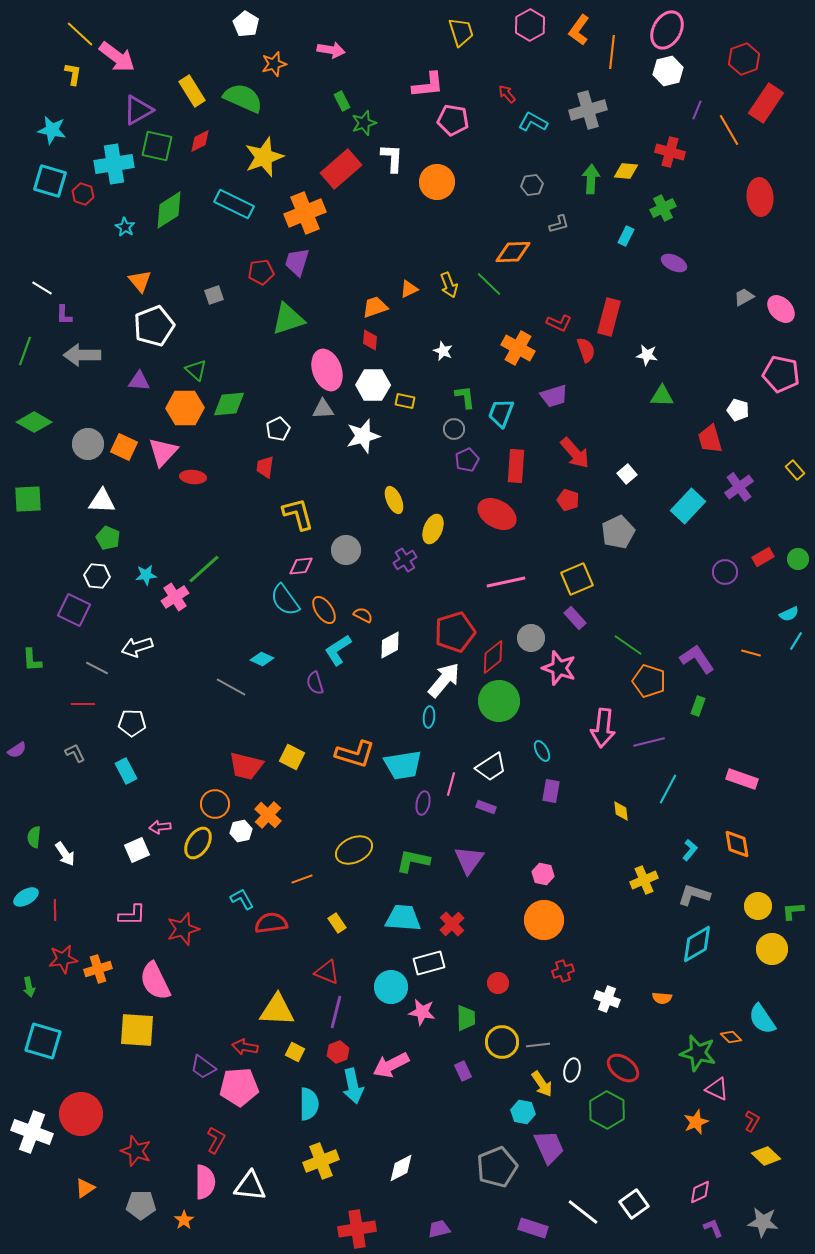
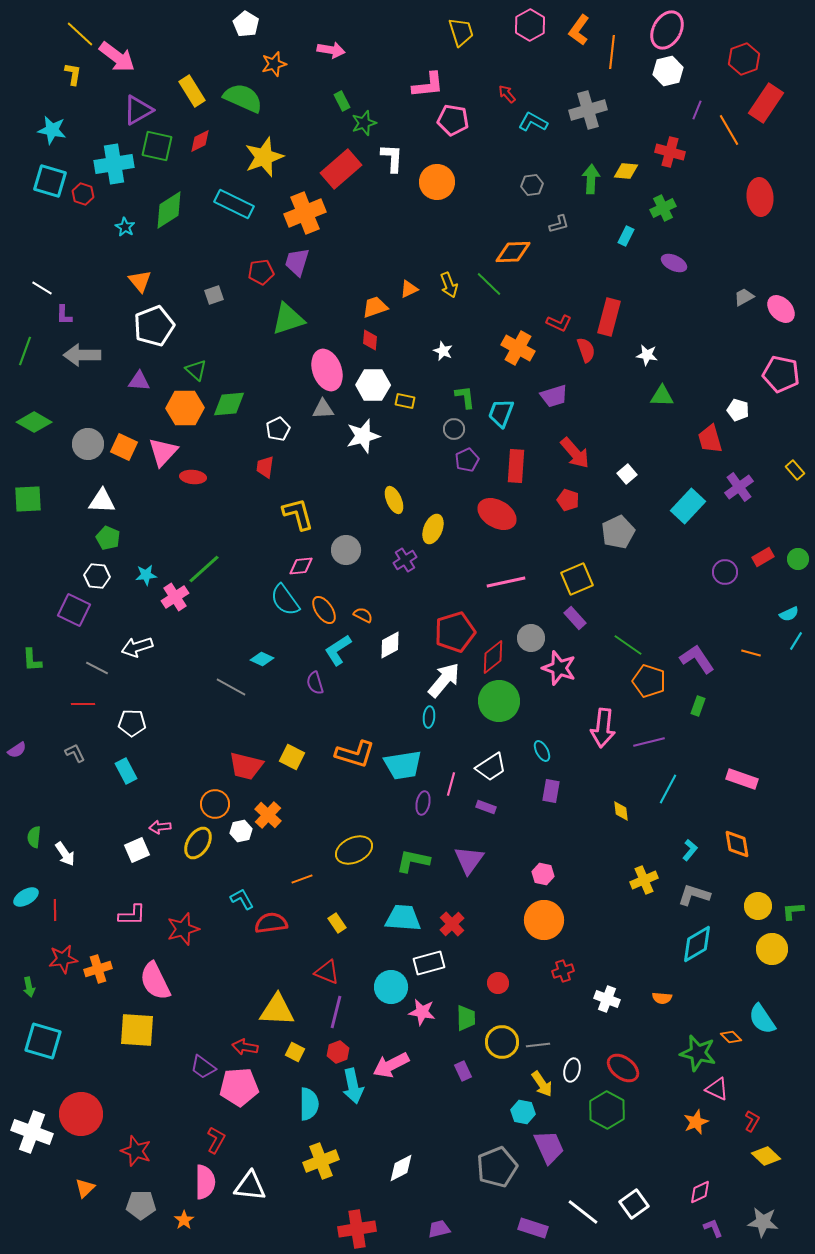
orange triangle at (85, 1188): rotated 10 degrees counterclockwise
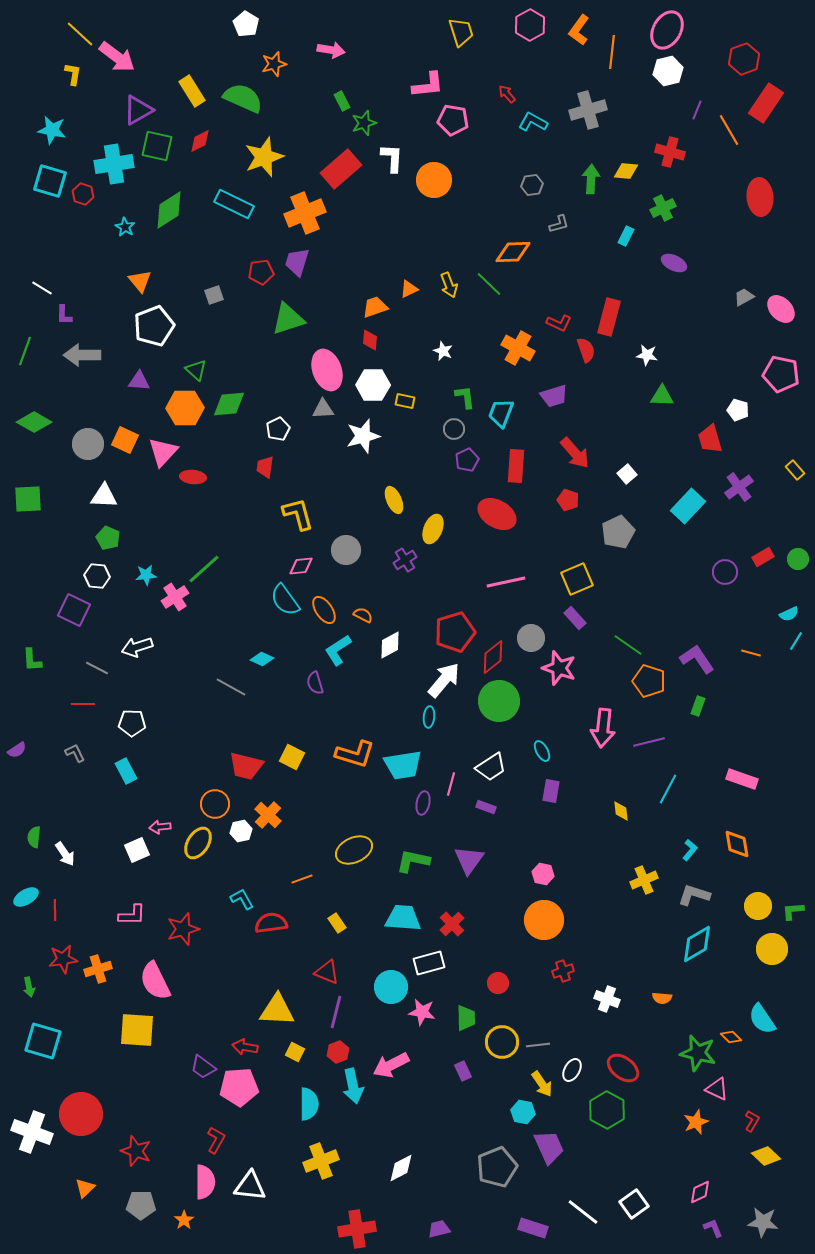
orange circle at (437, 182): moved 3 px left, 2 px up
orange square at (124, 447): moved 1 px right, 7 px up
white triangle at (102, 501): moved 2 px right, 5 px up
white ellipse at (572, 1070): rotated 15 degrees clockwise
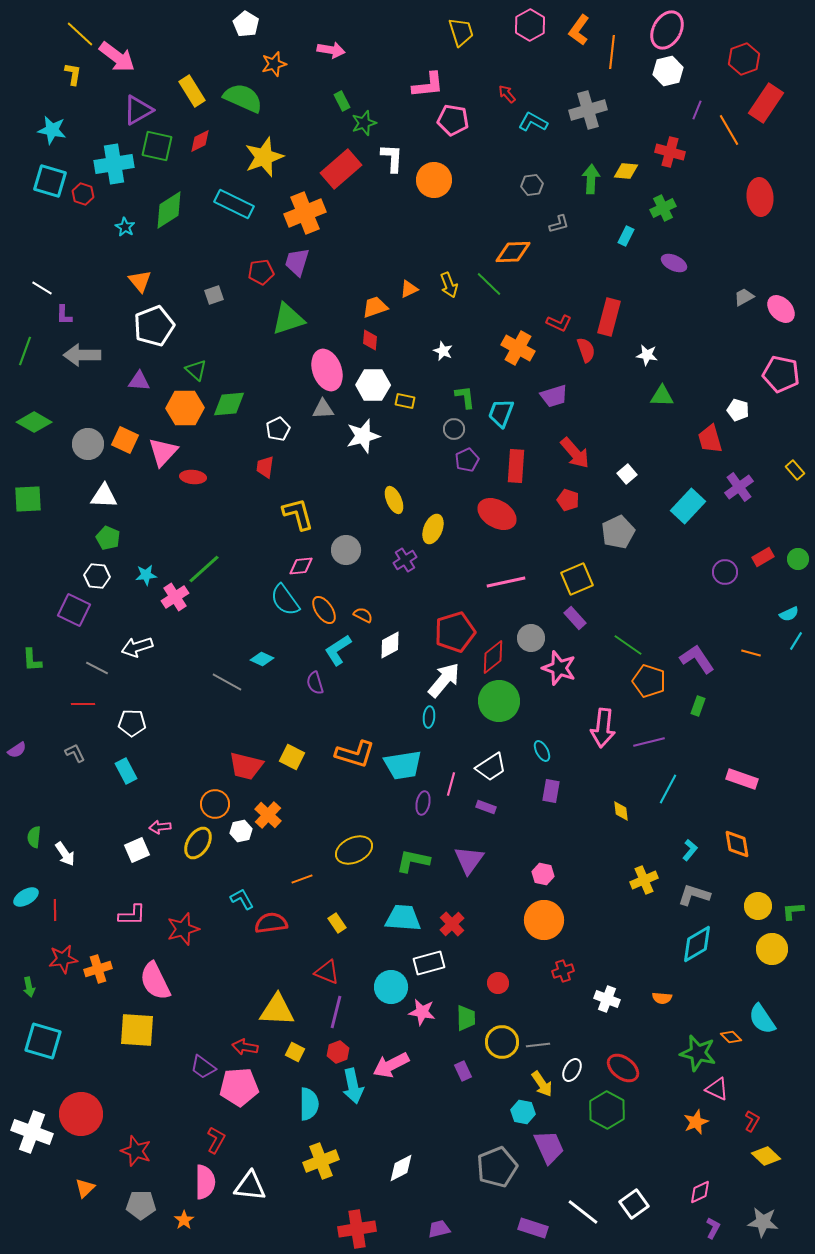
gray line at (231, 687): moved 4 px left, 5 px up
purple L-shape at (713, 1228): rotated 50 degrees clockwise
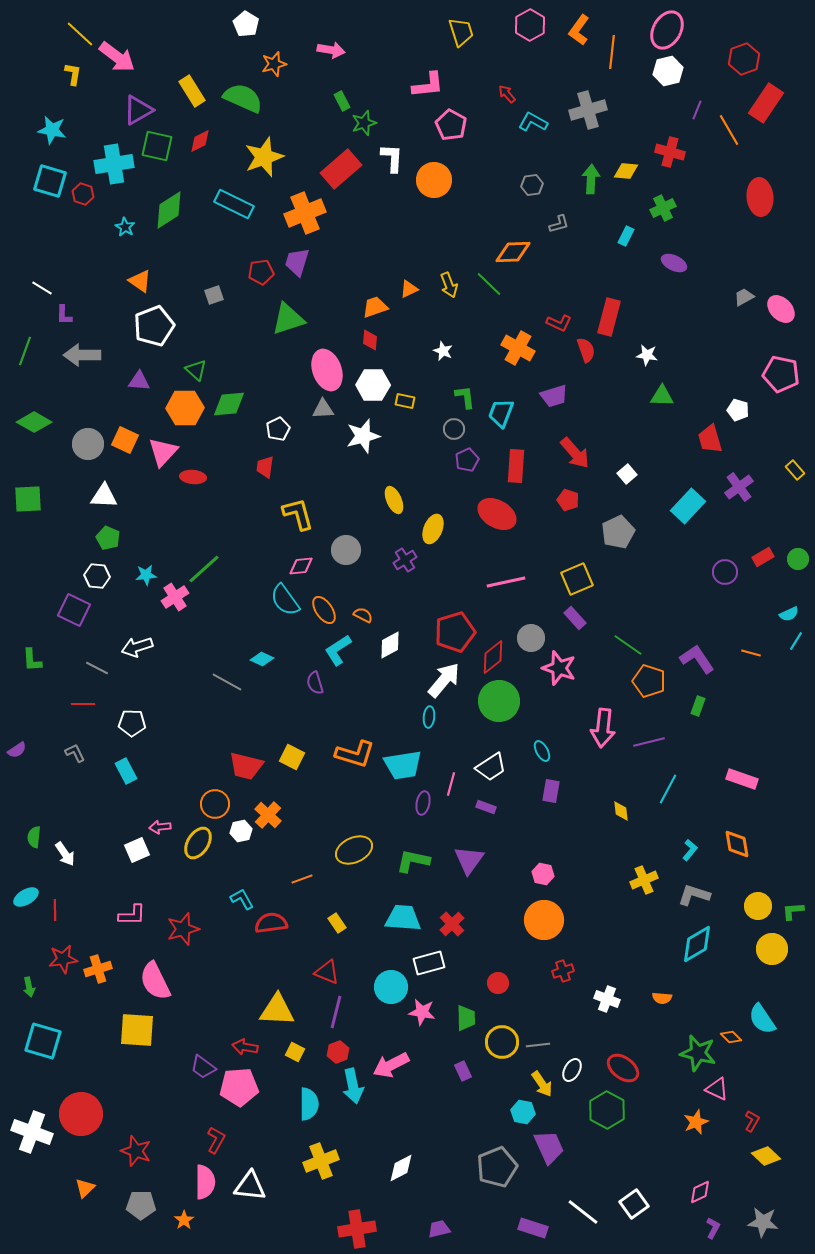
pink pentagon at (453, 120): moved 2 px left, 5 px down; rotated 20 degrees clockwise
orange triangle at (140, 281): rotated 15 degrees counterclockwise
